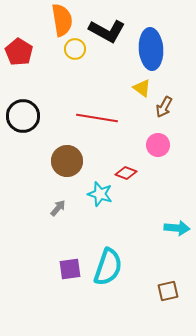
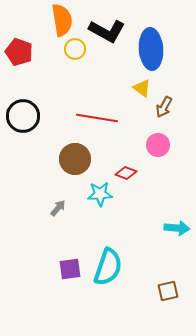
red pentagon: rotated 12 degrees counterclockwise
brown circle: moved 8 px right, 2 px up
cyan star: rotated 20 degrees counterclockwise
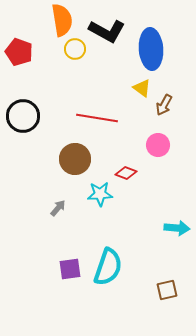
brown arrow: moved 2 px up
brown square: moved 1 px left, 1 px up
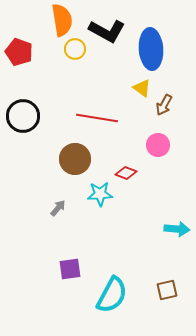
cyan arrow: moved 1 px down
cyan semicircle: moved 4 px right, 28 px down; rotated 9 degrees clockwise
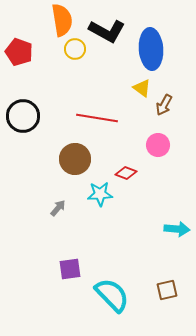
cyan semicircle: rotated 72 degrees counterclockwise
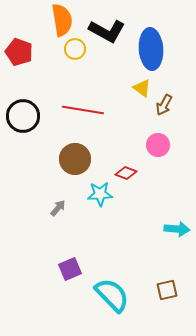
red line: moved 14 px left, 8 px up
purple square: rotated 15 degrees counterclockwise
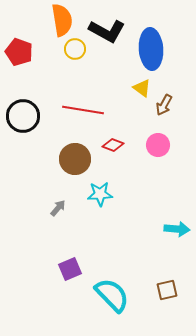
red diamond: moved 13 px left, 28 px up
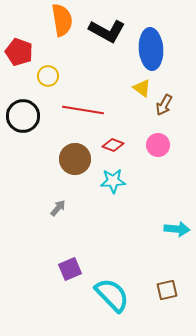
yellow circle: moved 27 px left, 27 px down
cyan star: moved 13 px right, 13 px up
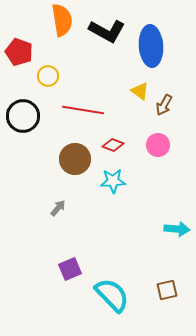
blue ellipse: moved 3 px up
yellow triangle: moved 2 px left, 3 px down
